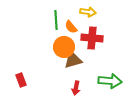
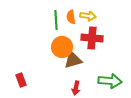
yellow arrow: moved 4 px down
orange semicircle: moved 10 px up; rotated 32 degrees clockwise
orange circle: moved 2 px left
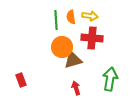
yellow arrow: moved 2 px right
green arrow: moved 2 px up; rotated 85 degrees counterclockwise
red arrow: rotated 152 degrees clockwise
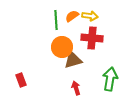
orange semicircle: moved 1 px right, 1 px up; rotated 64 degrees clockwise
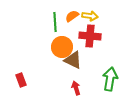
green line: moved 1 px left, 2 px down
red cross: moved 2 px left, 2 px up
brown triangle: rotated 42 degrees clockwise
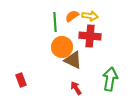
red arrow: rotated 16 degrees counterclockwise
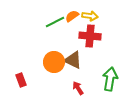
green line: rotated 66 degrees clockwise
orange circle: moved 8 px left, 15 px down
red arrow: moved 2 px right
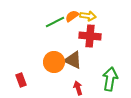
yellow arrow: moved 2 px left
red arrow: rotated 16 degrees clockwise
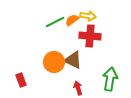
orange semicircle: moved 4 px down
